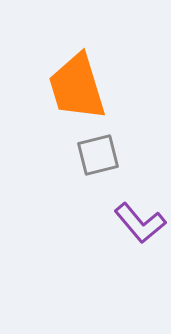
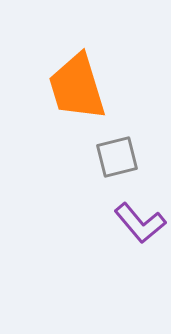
gray square: moved 19 px right, 2 px down
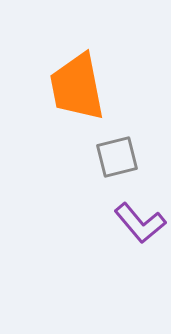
orange trapezoid: rotated 6 degrees clockwise
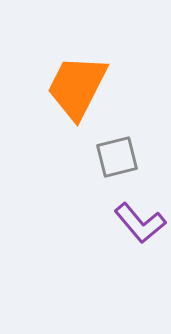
orange trapezoid: rotated 38 degrees clockwise
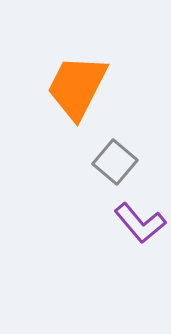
gray square: moved 2 px left, 5 px down; rotated 36 degrees counterclockwise
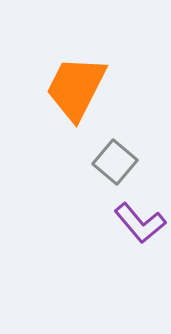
orange trapezoid: moved 1 px left, 1 px down
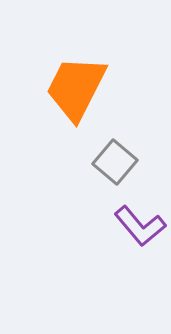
purple L-shape: moved 3 px down
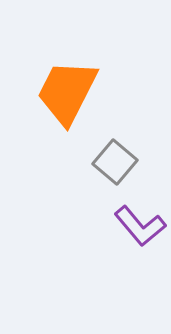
orange trapezoid: moved 9 px left, 4 px down
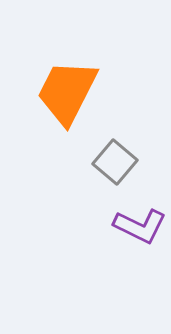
purple L-shape: rotated 24 degrees counterclockwise
